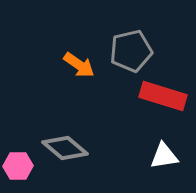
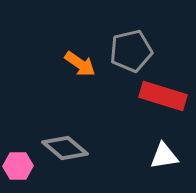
orange arrow: moved 1 px right, 1 px up
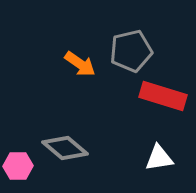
white triangle: moved 5 px left, 2 px down
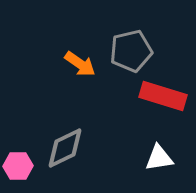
gray diamond: rotated 66 degrees counterclockwise
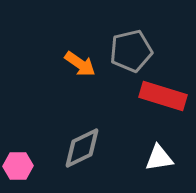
gray diamond: moved 17 px right
